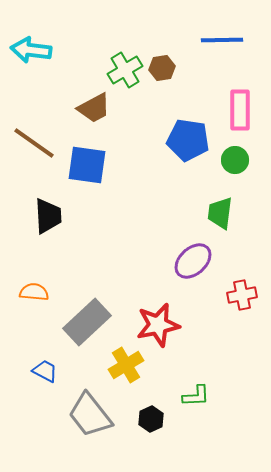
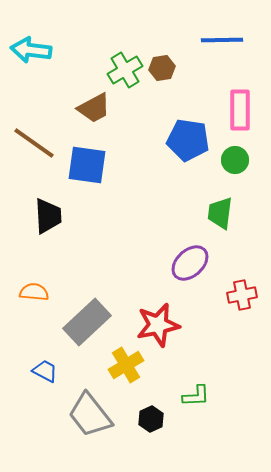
purple ellipse: moved 3 px left, 2 px down
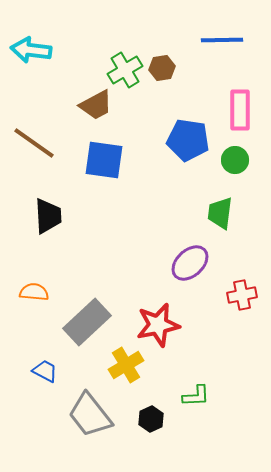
brown trapezoid: moved 2 px right, 3 px up
blue square: moved 17 px right, 5 px up
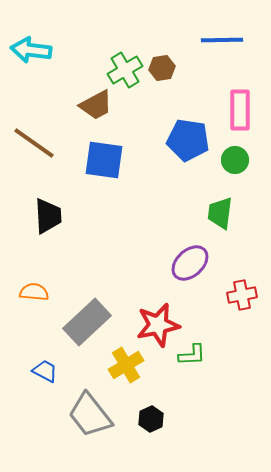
green L-shape: moved 4 px left, 41 px up
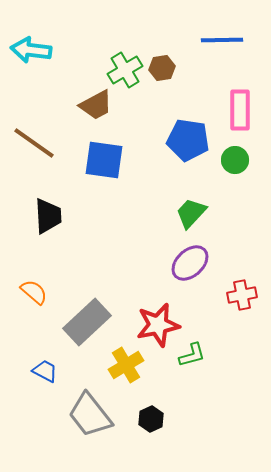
green trapezoid: moved 29 px left; rotated 36 degrees clockwise
orange semicircle: rotated 36 degrees clockwise
green L-shape: rotated 12 degrees counterclockwise
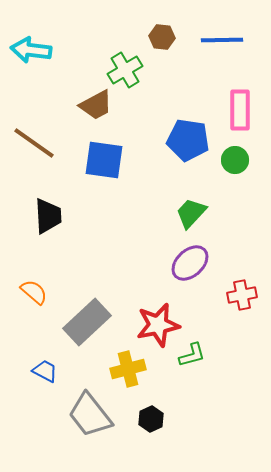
brown hexagon: moved 31 px up; rotated 15 degrees clockwise
yellow cross: moved 2 px right, 4 px down; rotated 16 degrees clockwise
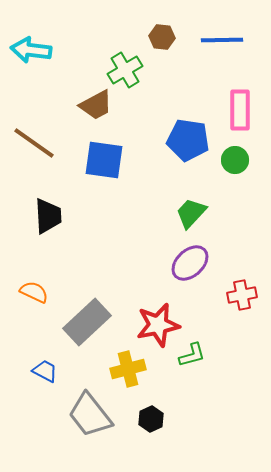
orange semicircle: rotated 16 degrees counterclockwise
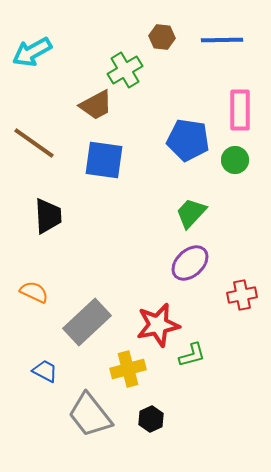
cyan arrow: moved 1 px right, 2 px down; rotated 36 degrees counterclockwise
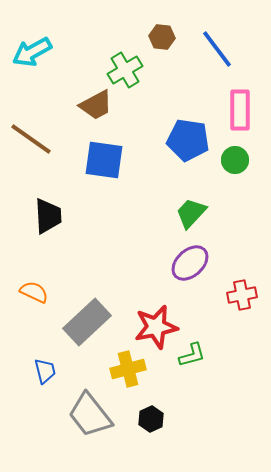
blue line: moved 5 px left, 9 px down; rotated 54 degrees clockwise
brown line: moved 3 px left, 4 px up
red star: moved 2 px left, 2 px down
blue trapezoid: rotated 48 degrees clockwise
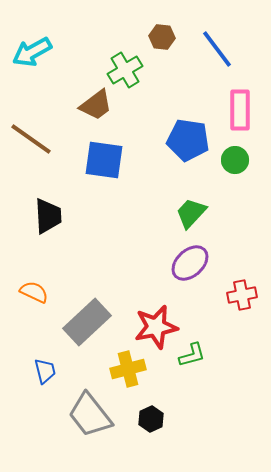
brown trapezoid: rotated 9 degrees counterclockwise
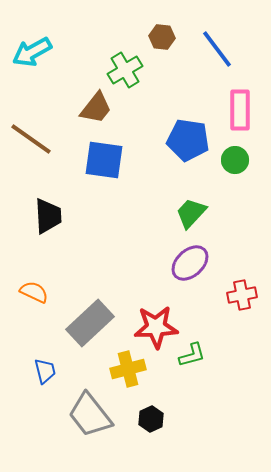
brown trapezoid: moved 3 px down; rotated 15 degrees counterclockwise
gray rectangle: moved 3 px right, 1 px down
red star: rotated 9 degrees clockwise
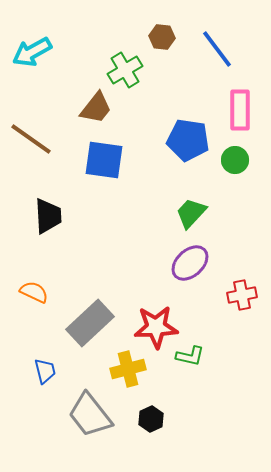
green L-shape: moved 2 px left, 1 px down; rotated 28 degrees clockwise
